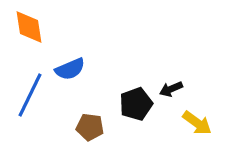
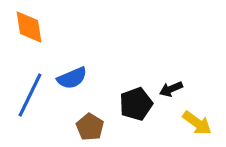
blue semicircle: moved 2 px right, 9 px down
brown pentagon: rotated 24 degrees clockwise
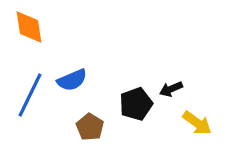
blue semicircle: moved 2 px down
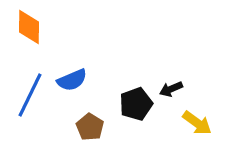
orange diamond: rotated 9 degrees clockwise
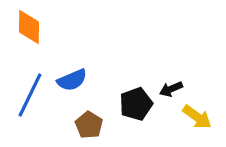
yellow arrow: moved 6 px up
brown pentagon: moved 1 px left, 2 px up
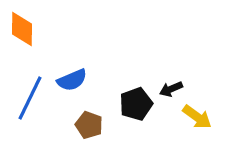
orange diamond: moved 7 px left, 2 px down
blue line: moved 3 px down
brown pentagon: rotated 12 degrees counterclockwise
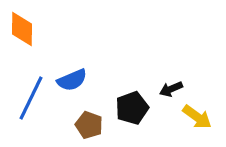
blue line: moved 1 px right
black pentagon: moved 4 px left, 4 px down
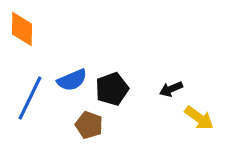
blue line: moved 1 px left
black pentagon: moved 20 px left, 19 px up
yellow arrow: moved 2 px right, 1 px down
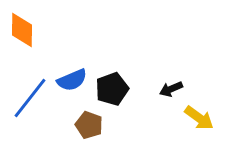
orange diamond: moved 1 px down
blue line: rotated 12 degrees clockwise
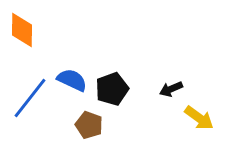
blue semicircle: rotated 132 degrees counterclockwise
